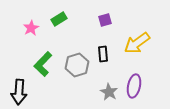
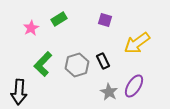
purple square: rotated 32 degrees clockwise
black rectangle: moved 7 px down; rotated 21 degrees counterclockwise
purple ellipse: rotated 20 degrees clockwise
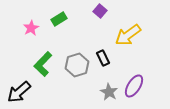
purple square: moved 5 px left, 9 px up; rotated 24 degrees clockwise
yellow arrow: moved 9 px left, 8 px up
black rectangle: moved 3 px up
black arrow: rotated 45 degrees clockwise
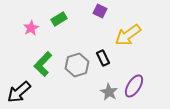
purple square: rotated 16 degrees counterclockwise
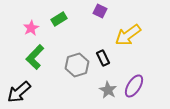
green L-shape: moved 8 px left, 7 px up
gray star: moved 1 px left, 2 px up
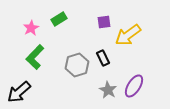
purple square: moved 4 px right, 11 px down; rotated 32 degrees counterclockwise
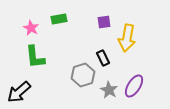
green rectangle: rotated 21 degrees clockwise
pink star: rotated 14 degrees counterclockwise
yellow arrow: moved 1 px left, 3 px down; rotated 44 degrees counterclockwise
green L-shape: rotated 50 degrees counterclockwise
gray hexagon: moved 6 px right, 10 px down
gray star: moved 1 px right
